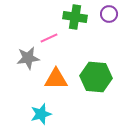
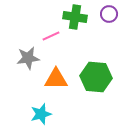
pink line: moved 2 px right, 2 px up
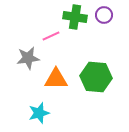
purple circle: moved 5 px left, 1 px down
cyan star: moved 2 px left, 1 px up
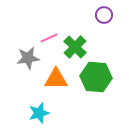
green cross: moved 30 px down; rotated 35 degrees clockwise
pink line: moved 2 px left, 2 px down
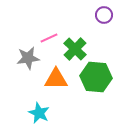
green cross: moved 2 px down
cyan star: rotated 30 degrees counterclockwise
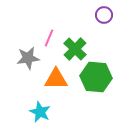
pink line: rotated 42 degrees counterclockwise
cyan star: moved 1 px right, 1 px up
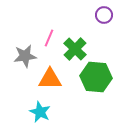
gray star: moved 3 px left, 2 px up
orange triangle: moved 6 px left
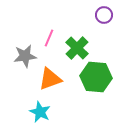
green cross: moved 2 px right, 1 px up
orange triangle: rotated 20 degrees counterclockwise
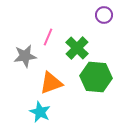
pink line: moved 1 px left, 1 px up
orange triangle: moved 1 px right, 4 px down
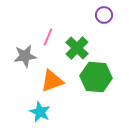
orange triangle: moved 1 px right, 2 px up
